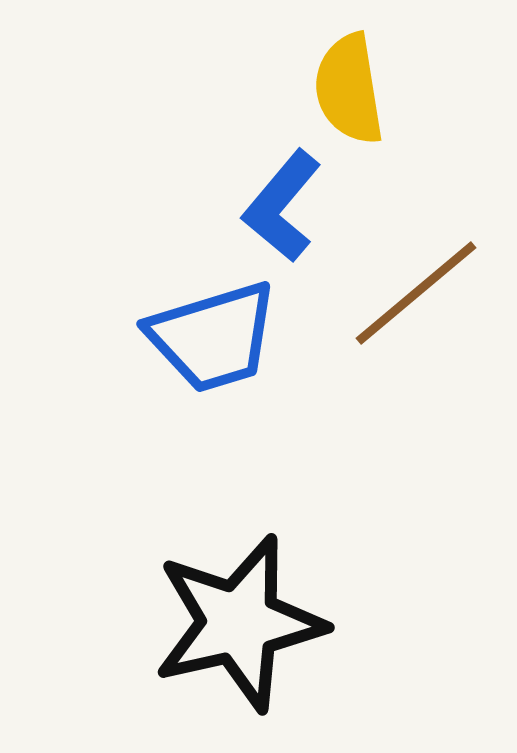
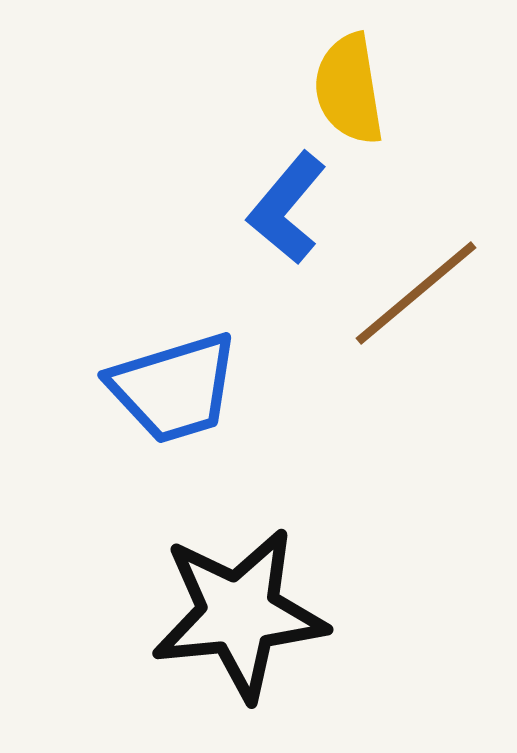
blue L-shape: moved 5 px right, 2 px down
blue trapezoid: moved 39 px left, 51 px down
black star: moved 9 px up; rotated 7 degrees clockwise
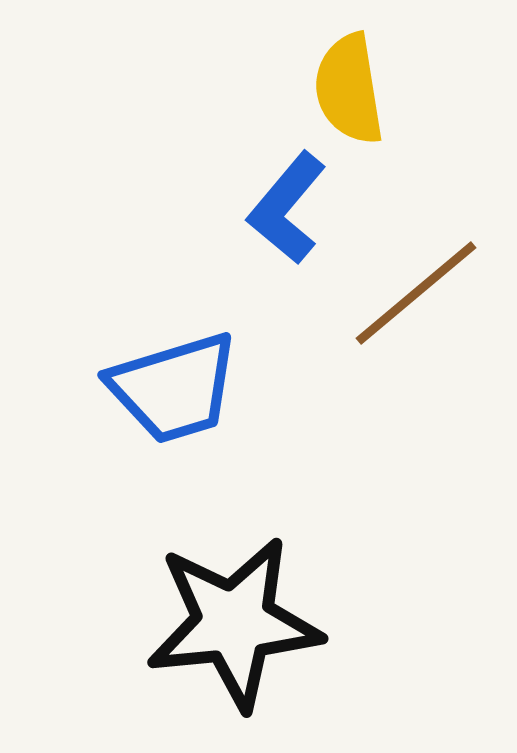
black star: moved 5 px left, 9 px down
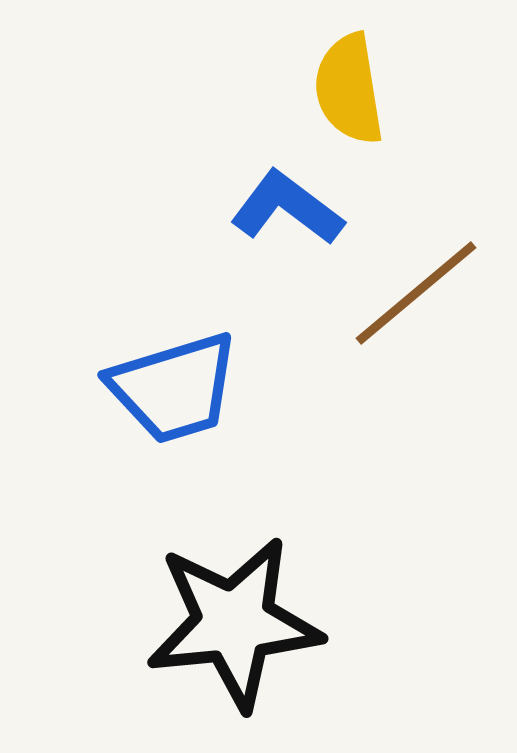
blue L-shape: rotated 87 degrees clockwise
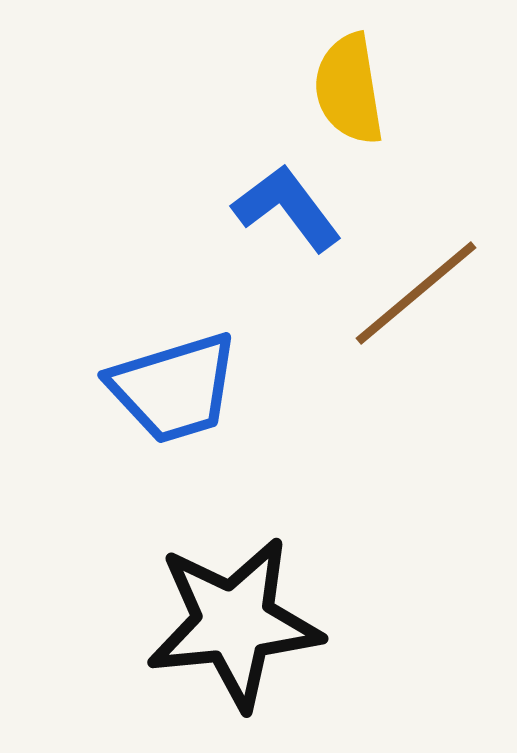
blue L-shape: rotated 16 degrees clockwise
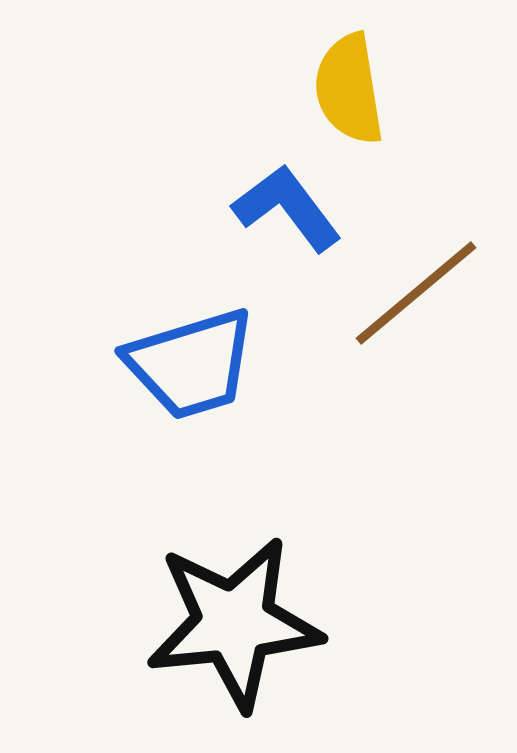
blue trapezoid: moved 17 px right, 24 px up
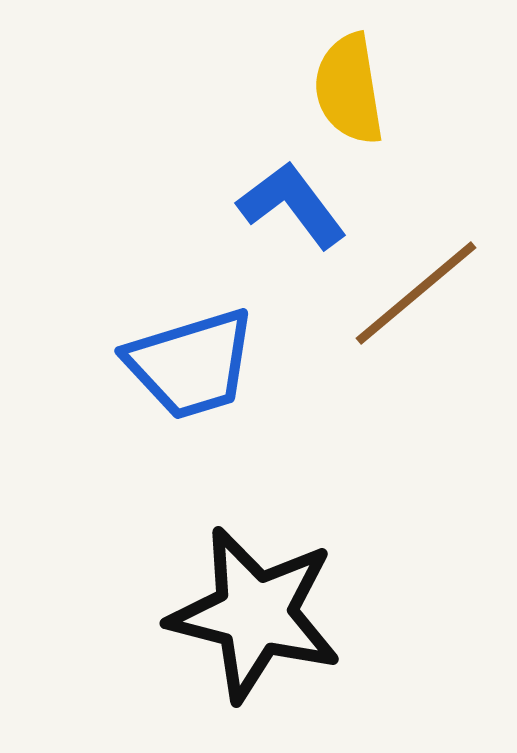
blue L-shape: moved 5 px right, 3 px up
black star: moved 21 px right, 9 px up; rotated 20 degrees clockwise
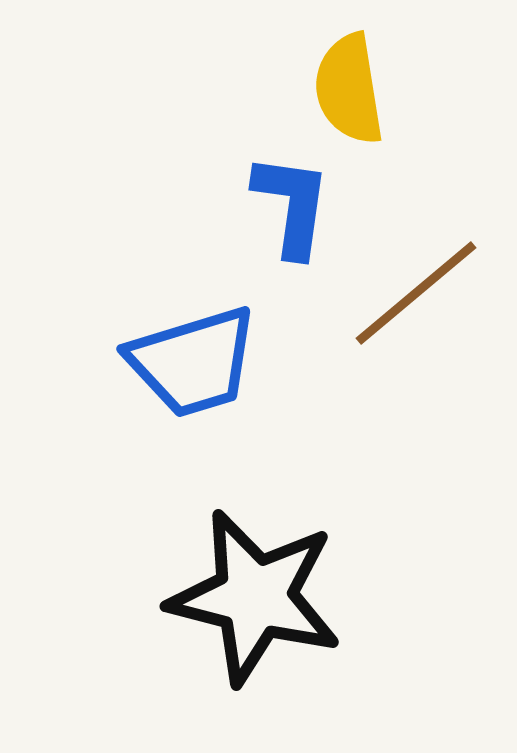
blue L-shape: rotated 45 degrees clockwise
blue trapezoid: moved 2 px right, 2 px up
black star: moved 17 px up
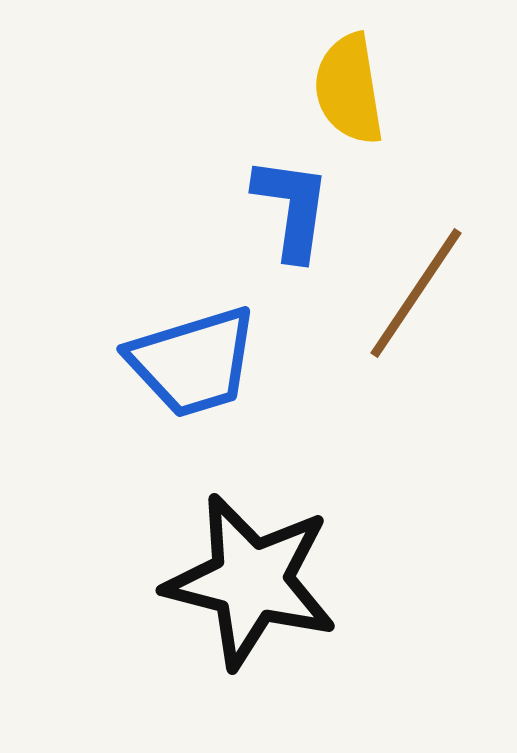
blue L-shape: moved 3 px down
brown line: rotated 16 degrees counterclockwise
black star: moved 4 px left, 16 px up
